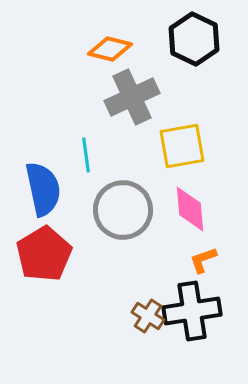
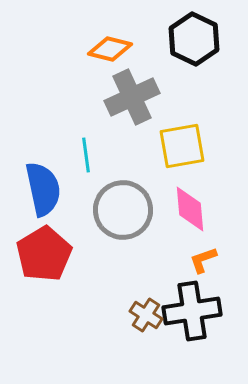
brown cross: moved 2 px left, 1 px up
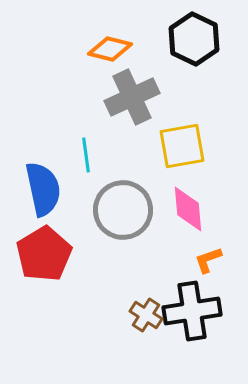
pink diamond: moved 2 px left
orange L-shape: moved 5 px right
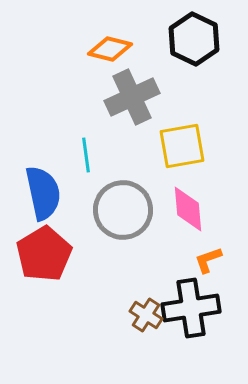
blue semicircle: moved 4 px down
black cross: moved 1 px left, 3 px up
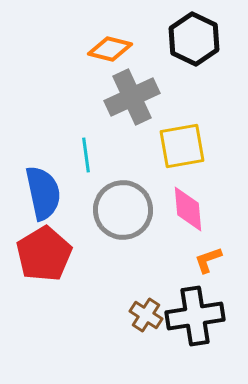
black cross: moved 4 px right, 8 px down
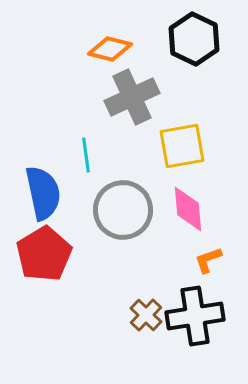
brown cross: rotated 12 degrees clockwise
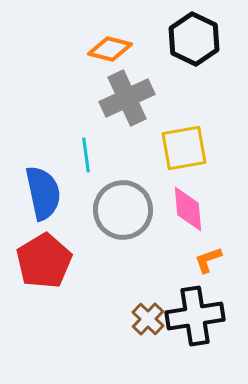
gray cross: moved 5 px left, 1 px down
yellow square: moved 2 px right, 2 px down
red pentagon: moved 7 px down
brown cross: moved 2 px right, 4 px down
